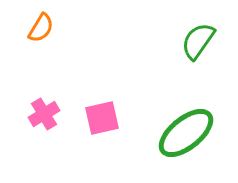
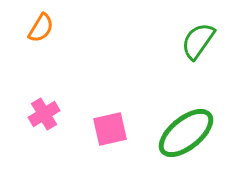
pink square: moved 8 px right, 11 px down
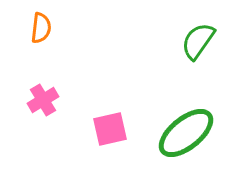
orange semicircle: rotated 24 degrees counterclockwise
pink cross: moved 1 px left, 14 px up
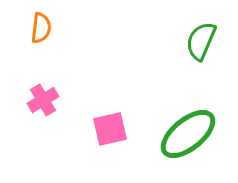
green semicircle: moved 3 px right; rotated 12 degrees counterclockwise
green ellipse: moved 2 px right, 1 px down
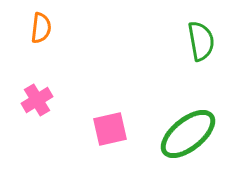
green semicircle: rotated 147 degrees clockwise
pink cross: moved 6 px left
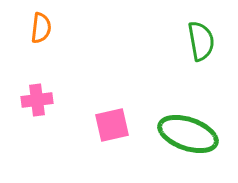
pink cross: rotated 24 degrees clockwise
pink square: moved 2 px right, 4 px up
green ellipse: rotated 58 degrees clockwise
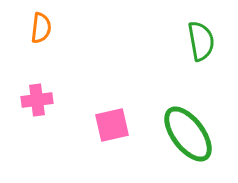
green ellipse: rotated 34 degrees clockwise
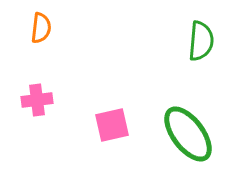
green semicircle: rotated 15 degrees clockwise
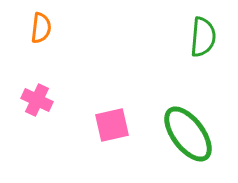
green semicircle: moved 2 px right, 4 px up
pink cross: rotated 32 degrees clockwise
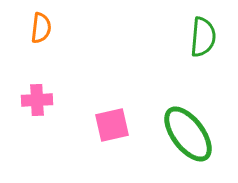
pink cross: rotated 28 degrees counterclockwise
